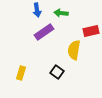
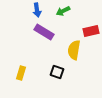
green arrow: moved 2 px right, 2 px up; rotated 32 degrees counterclockwise
purple rectangle: rotated 66 degrees clockwise
black square: rotated 16 degrees counterclockwise
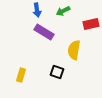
red rectangle: moved 7 px up
yellow rectangle: moved 2 px down
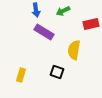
blue arrow: moved 1 px left
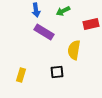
black square: rotated 24 degrees counterclockwise
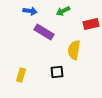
blue arrow: moved 6 px left, 1 px down; rotated 72 degrees counterclockwise
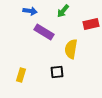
green arrow: rotated 24 degrees counterclockwise
yellow semicircle: moved 3 px left, 1 px up
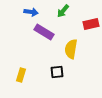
blue arrow: moved 1 px right, 1 px down
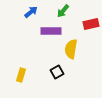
blue arrow: rotated 48 degrees counterclockwise
purple rectangle: moved 7 px right, 1 px up; rotated 30 degrees counterclockwise
black square: rotated 24 degrees counterclockwise
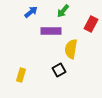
red rectangle: rotated 49 degrees counterclockwise
black square: moved 2 px right, 2 px up
